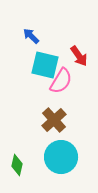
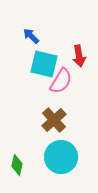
red arrow: rotated 25 degrees clockwise
cyan square: moved 1 px left, 1 px up
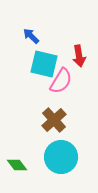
green diamond: rotated 50 degrees counterclockwise
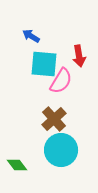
blue arrow: rotated 12 degrees counterclockwise
cyan square: rotated 8 degrees counterclockwise
brown cross: moved 1 px up
cyan circle: moved 7 px up
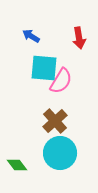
red arrow: moved 18 px up
cyan square: moved 4 px down
brown cross: moved 1 px right, 2 px down
cyan circle: moved 1 px left, 3 px down
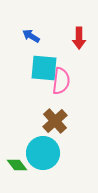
red arrow: rotated 10 degrees clockwise
pink semicircle: rotated 24 degrees counterclockwise
cyan circle: moved 17 px left
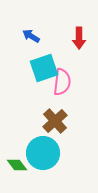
cyan square: rotated 24 degrees counterclockwise
pink semicircle: moved 1 px right, 1 px down
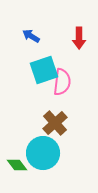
cyan square: moved 2 px down
brown cross: moved 2 px down
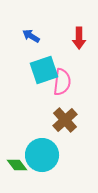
brown cross: moved 10 px right, 3 px up
cyan circle: moved 1 px left, 2 px down
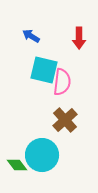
cyan square: rotated 32 degrees clockwise
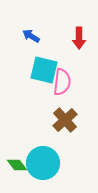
cyan circle: moved 1 px right, 8 px down
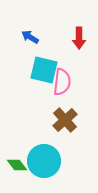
blue arrow: moved 1 px left, 1 px down
cyan circle: moved 1 px right, 2 px up
